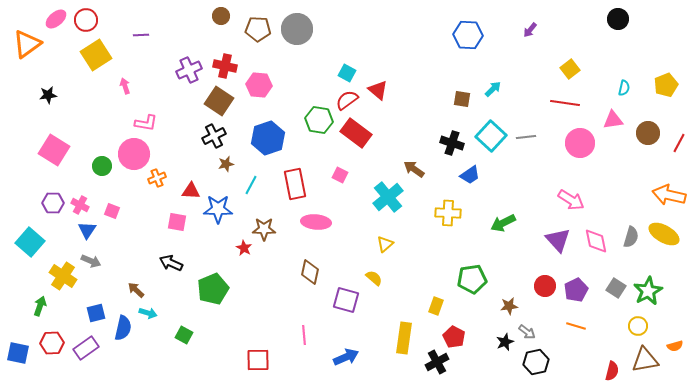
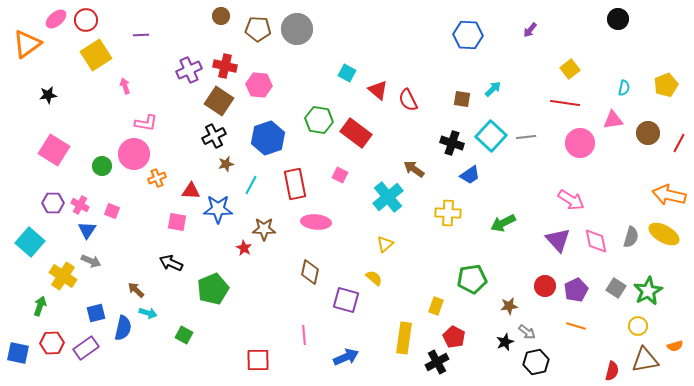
red semicircle at (347, 100): moved 61 px right; rotated 80 degrees counterclockwise
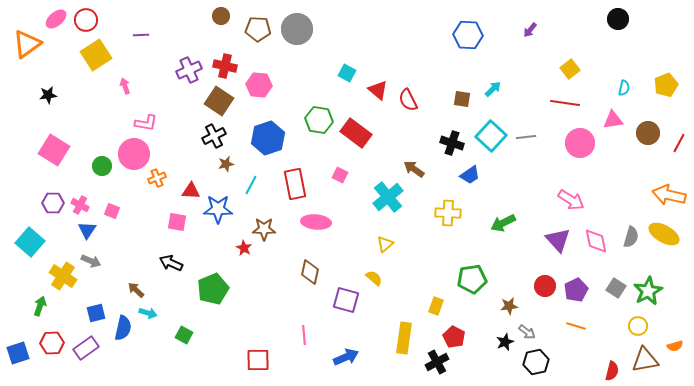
blue square at (18, 353): rotated 30 degrees counterclockwise
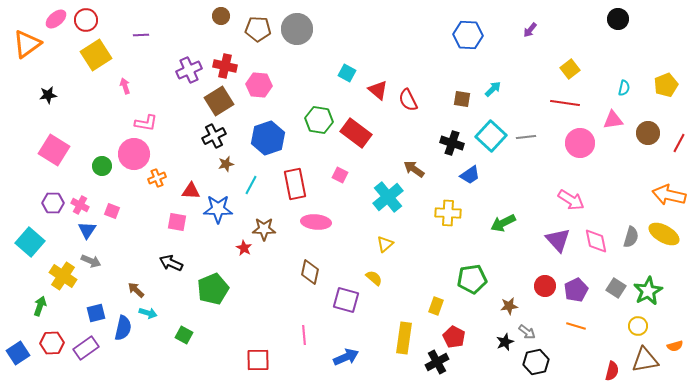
brown square at (219, 101): rotated 24 degrees clockwise
blue square at (18, 353): rotated 15 degrees counterclockwise
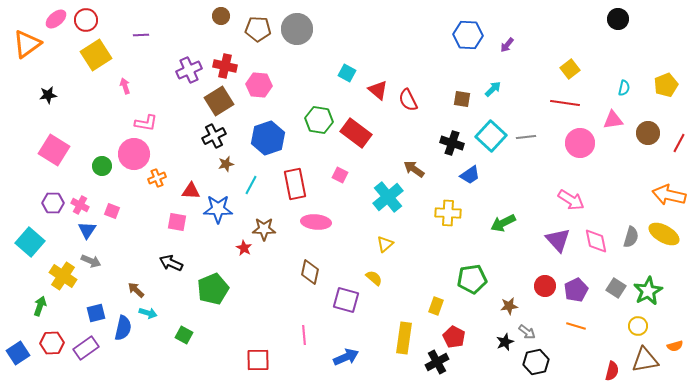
purple arrow at (530, 30): moved 23 px left, 15 px down
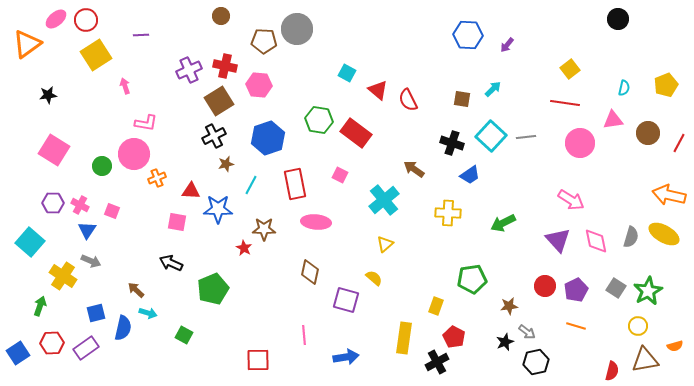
brown pentagon at (258, 29): moved 6 px right, 12 px down
cyan cross at (388, 197): moved 4 px left, 3 px down
blue arrow at (346, 357): rotated 15 degrees clockwise
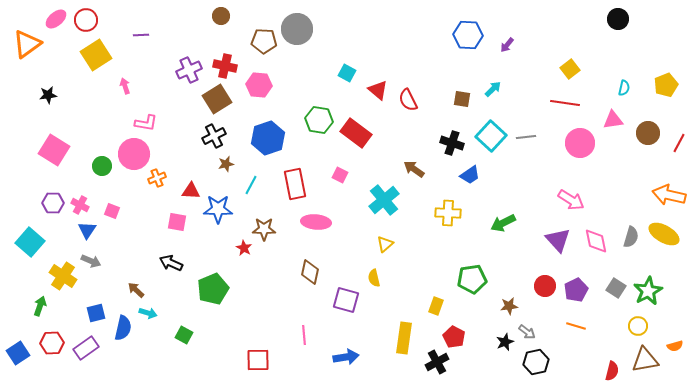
brown square at (219, 101): moved 2 px left, 2 px up
yellow semicircle at (374, 278): rotated 144 degrees counterclockwise
